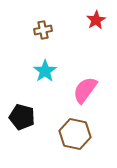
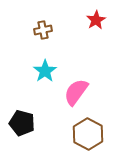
pink semicircle: moved 9 px left, 2 px down
black pentagon: moved 6 px down
brown hexagon: moved 13 px right; rotated 16 degrees clockwise
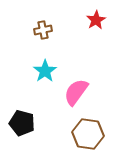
brown hexagon: rotated 20 degrees counterclockwise
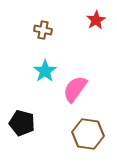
brown cross: rotated 24 degrees clockwise
pink semicircle: moved 1 px left, 3 px up
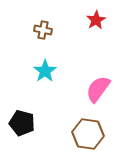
pink semicircle: moved 23 px right
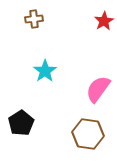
red star: moved 8 px right, 1 px down
brown cross: moved 9 px left, 11 px up; rotated 18 degrees counterclockwise
black pentagon: moved 1 px left; rotated 25 degrees clockwise
